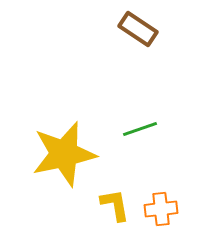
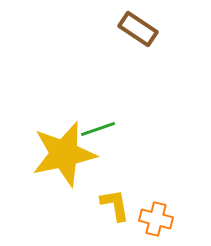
green line: moved 42 px left
orange cross: moved 5 px left, 10 px down; rotated 20 degrees clockwise
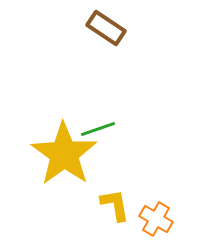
brown rectangle: moved 32 px left, 1 px up
yellow star: rotated 24 degrees counterclockwise
orange cross: rotated 16 degrees clockwise
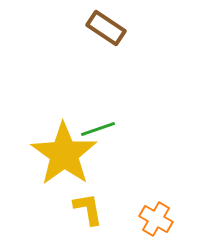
yellow L-shape: moved 27 px left, 4 px down
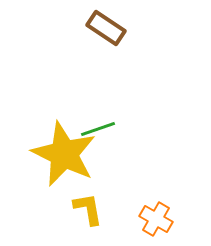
yellow star: rotated 10 degrees counterclockwise
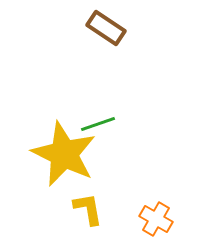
green line: moved 5 px up
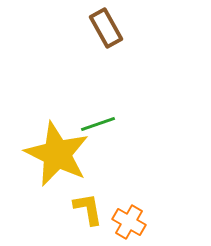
brown rectangle: rotated 27 degrees clockwise
yellow star: moved 7 px left
orange cross: moved 27 px left, 3 px down
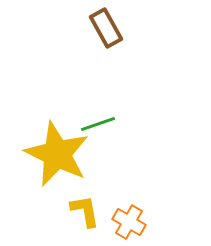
yellow L-shape: moved 3 px left, 2 px down
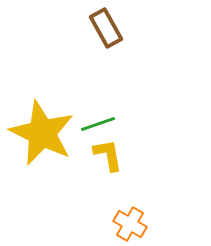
yellow star: moved 15 px left, 21 px up
yellow L-shape: moved 23 px right, 56 px up
orange cross: moved 1 px right, 2 px down
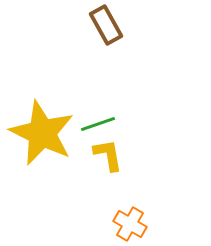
brown rectangle: moved 3 px up
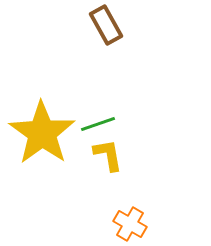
yellow star: rotated 10 degrees clockwise
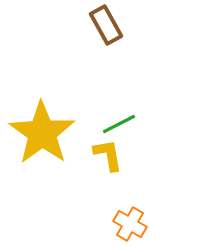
green line: moved 21 px right; rotated 8 degrees counterclockwise
